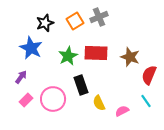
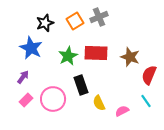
purple arrow: moved 2 px right
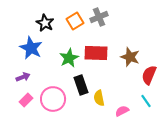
black star: rotated 24 degrees counterclockwise
green star: moved 1 px right, 2 px down
purple arrow: rotated 32 degrees clockwise
yellow semicircle: moved 5 px up; rotated 14 degrees clockwise
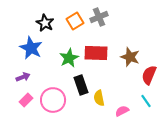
pink circle: moved 1 px down
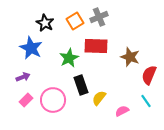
red rectangle: moved 7 px up
yellow semicircle: rotated 49 degrees clockwise
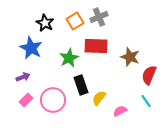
pink semicircle: moved 2 px left
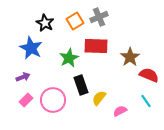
brown star: rotated 18 degrees clockwise
red semicircle: rotated 90 degrees clockwise
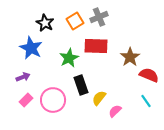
pink semicircle: moved 5 px left; rotated 16 degrees counterclockwise
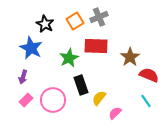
black star: moved 1 px down
purple arrow: rotated 128 degrees clockwise
pink semicircle: moved 2 px down
